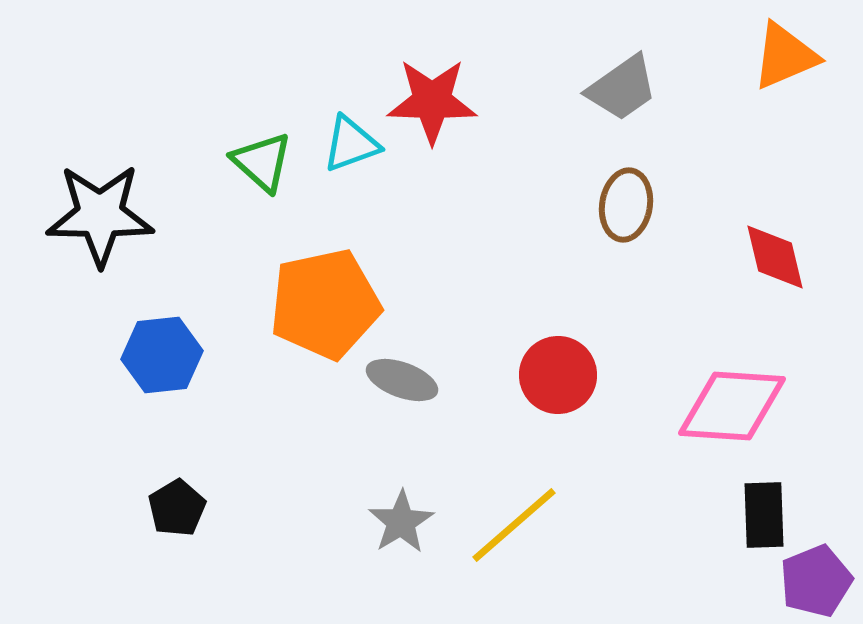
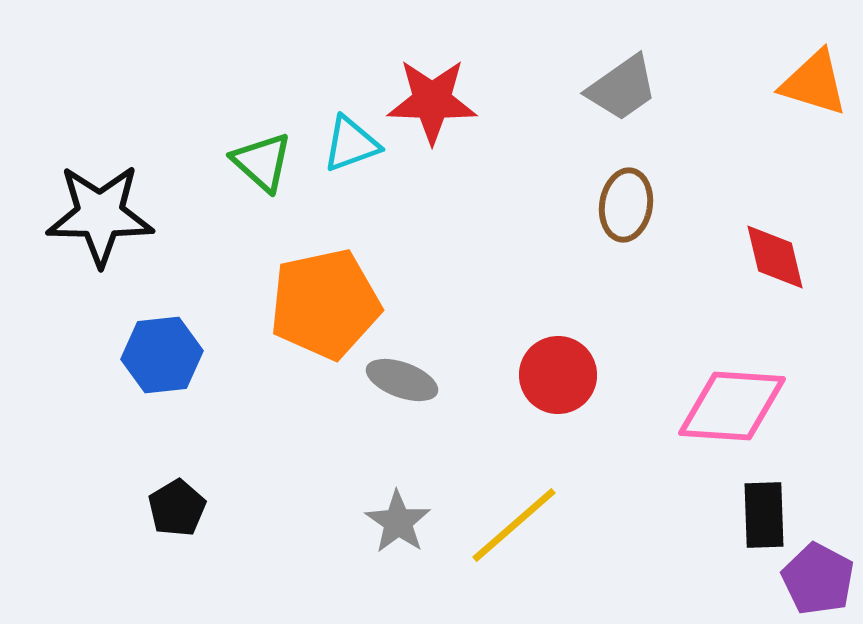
orange triangle: moved 29 px right, 27 px down; rotated 40 degrees clockwise
gray star: moved 3 px left; rotated 6 degrees counterclockwise
purple pentagon: moved 2 px right, 2 px up; rotated 22 degrees counterclockwise
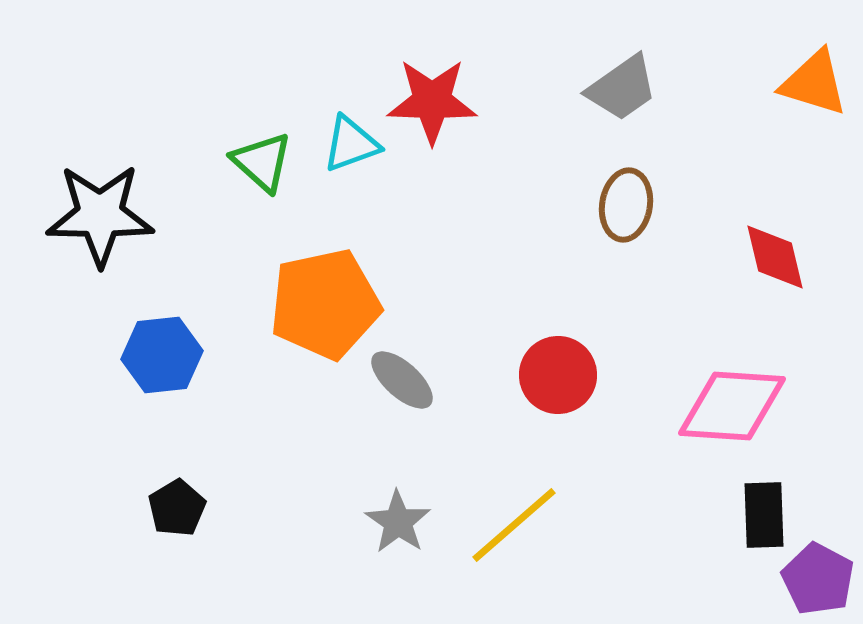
gray ellipse: rotated 22 degrees clockwise
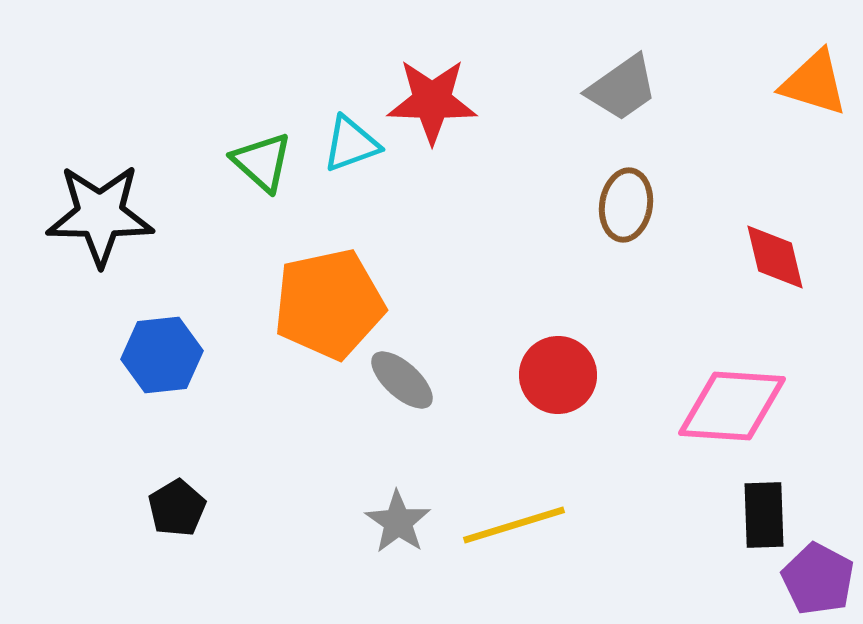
orange pentagon: moved 4 px right
yellow line: rotated 24 degrees clockwise
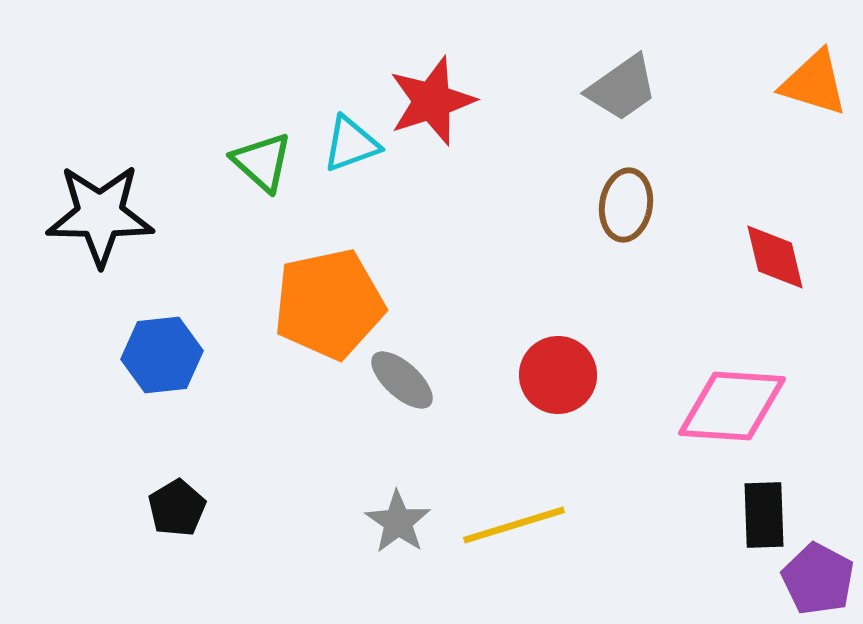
red star: rotated 20 degrees counterclockwise
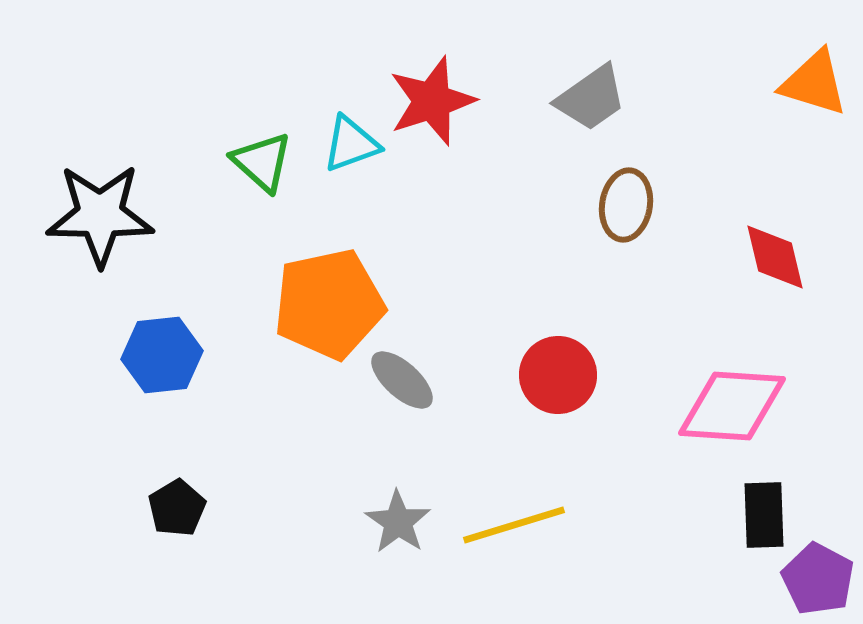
gray trapezoid: moved 31 px left, 10 px down
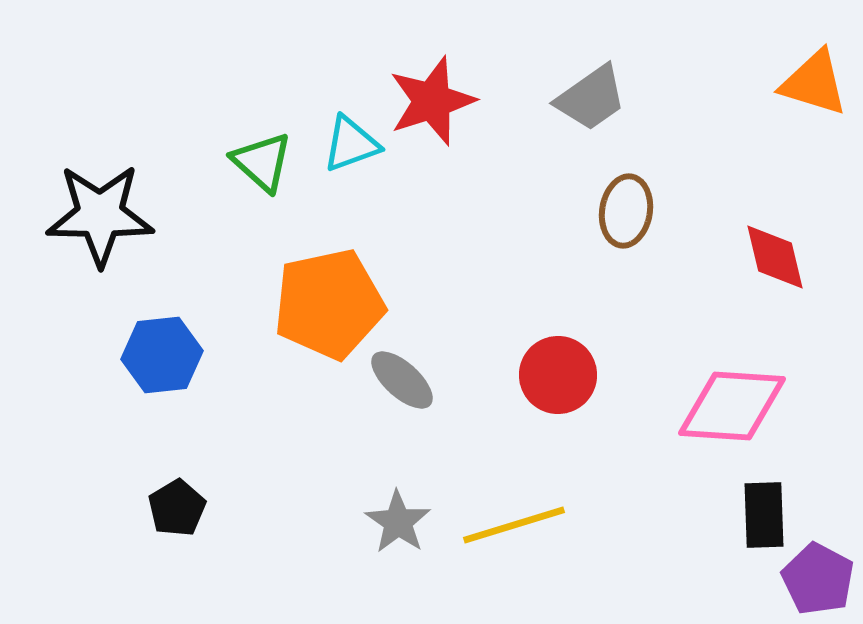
brown ellipse: moved 6 px down
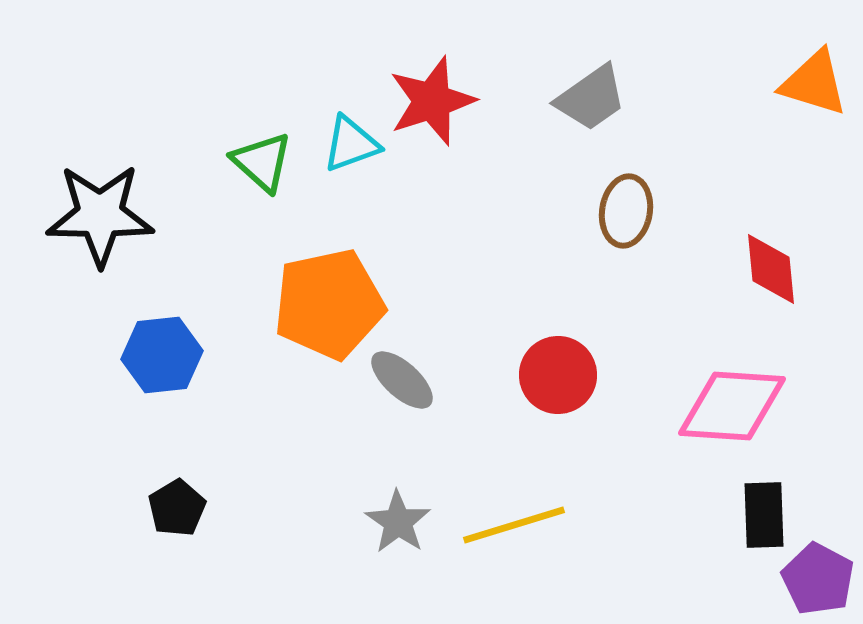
red diamond: moved 4 px left, 12 px down; rotated 8 degrees clockwise
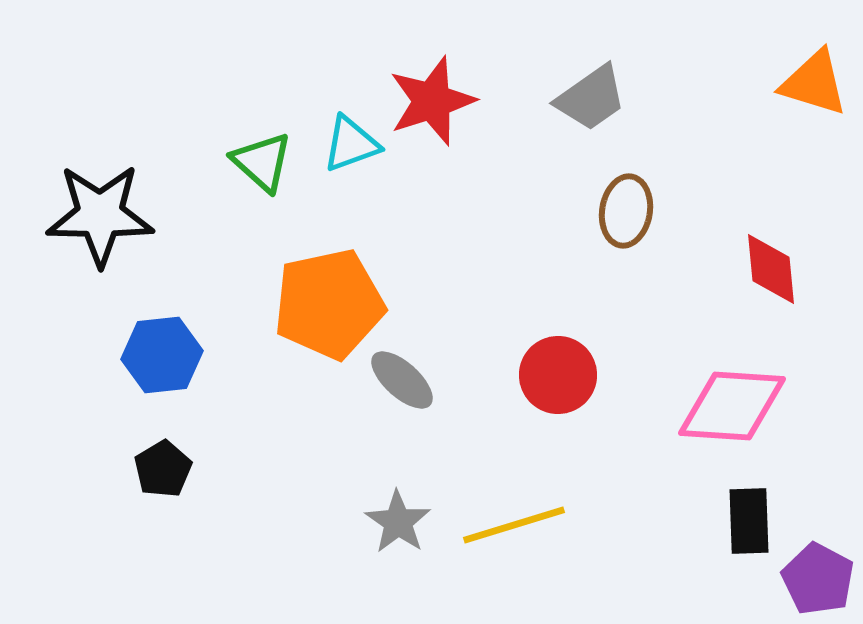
black pentagon: moved 14 px left, 39 px up
black rectangle: moved 15 px left, 6 px down
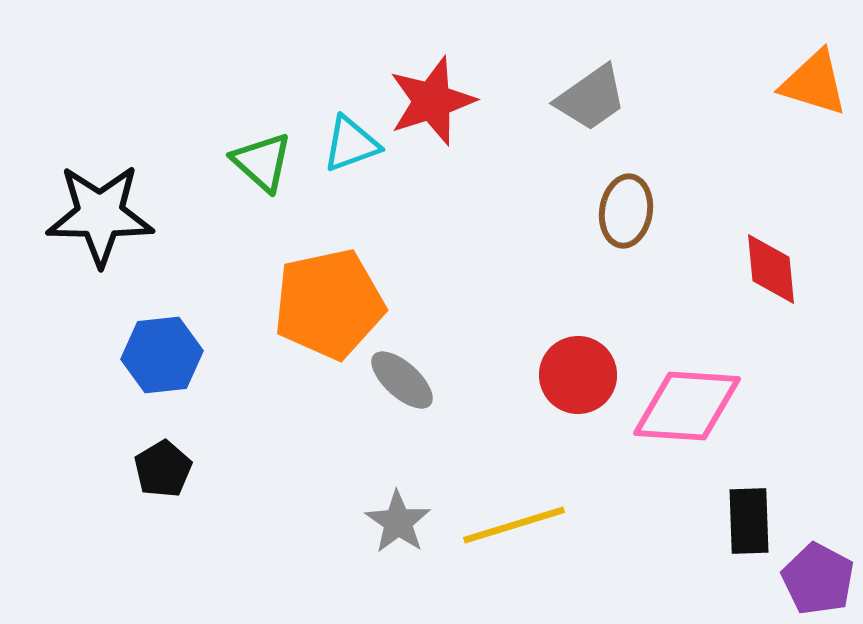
red circle: moved 20 px right
pink diamond: moved 45 px left
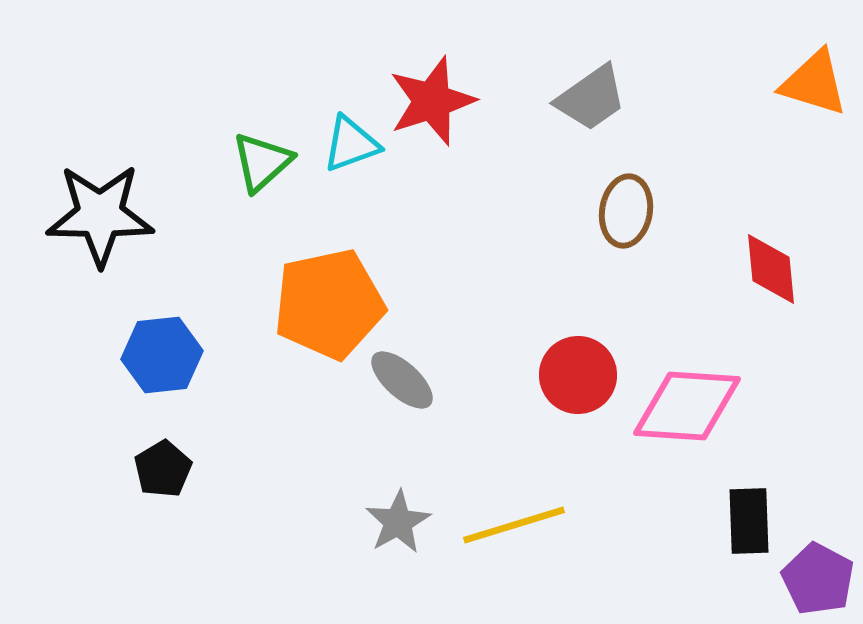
green triangle: rotated 36 degrees clockwise
gray star: rotated 8 degrees clockwise
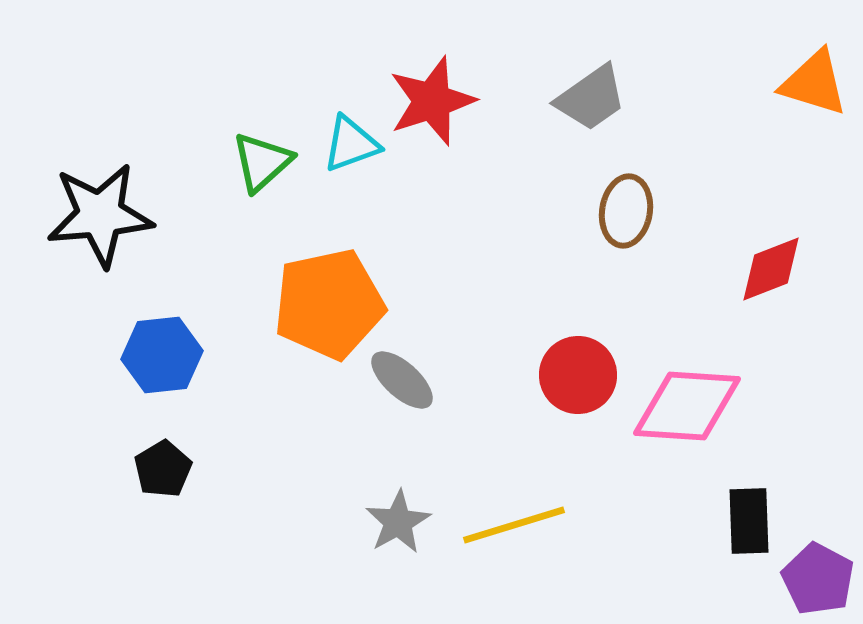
black star: rotated 6 degrees counterclockwise
red diamond: rotated 74 degrees clockwise
